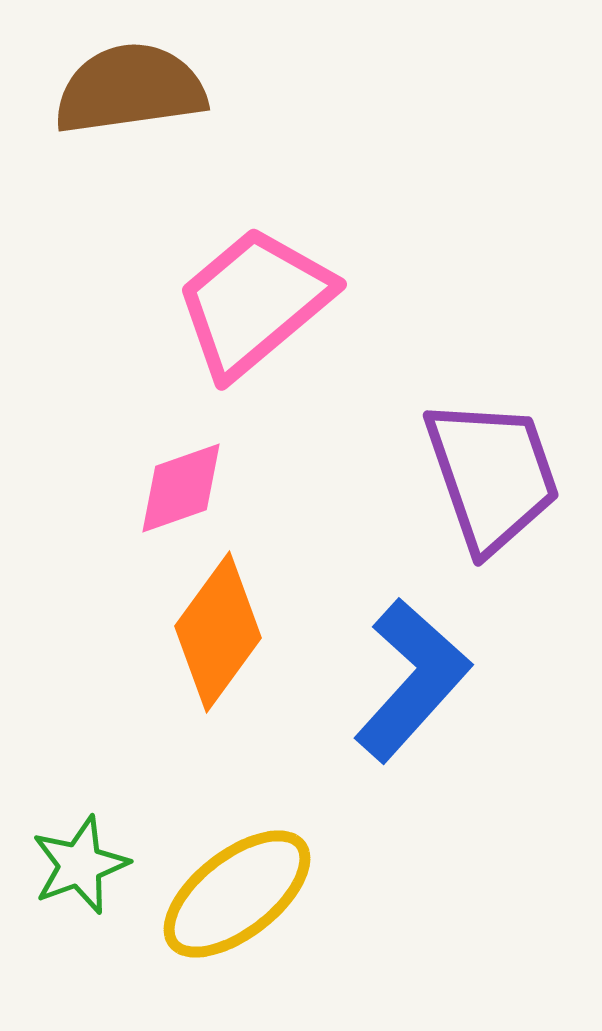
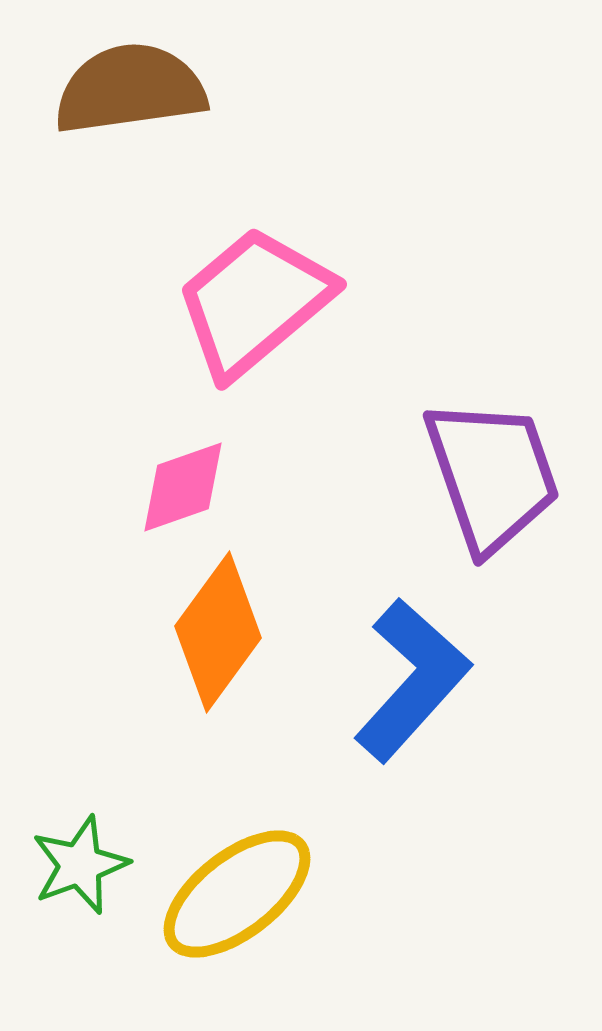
pink diamond: moved 2 px right, 1 px up
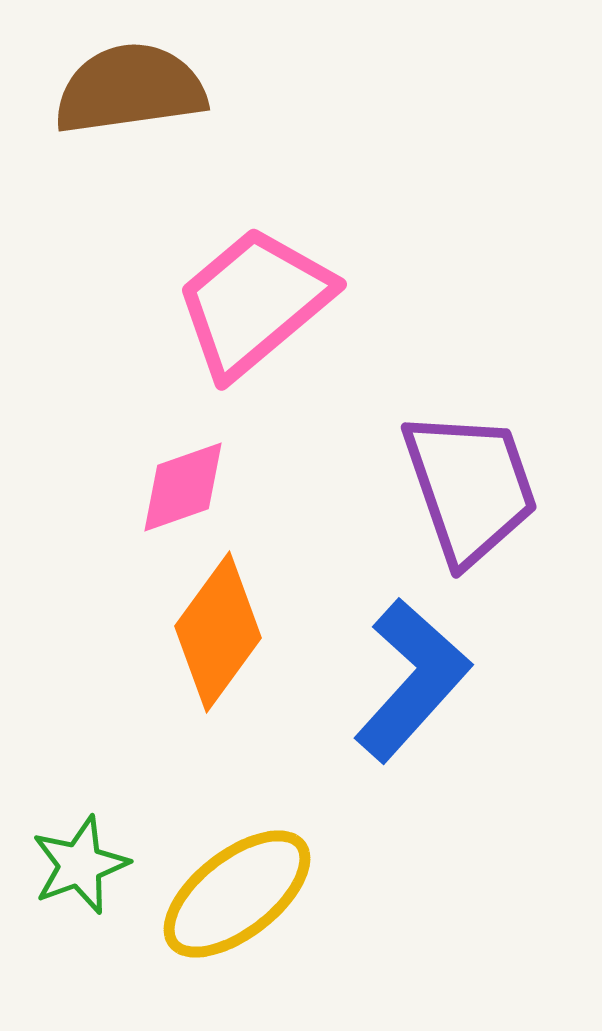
purple trapezoid: moved 22 px left, 12 px down
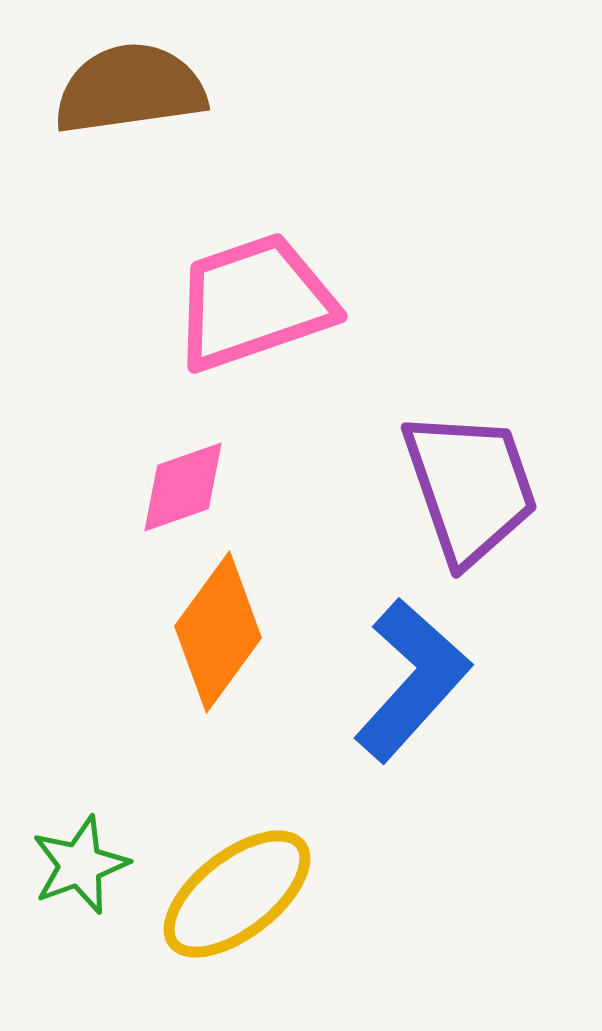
pink trapezoid: rotated 21 degrees clockwise
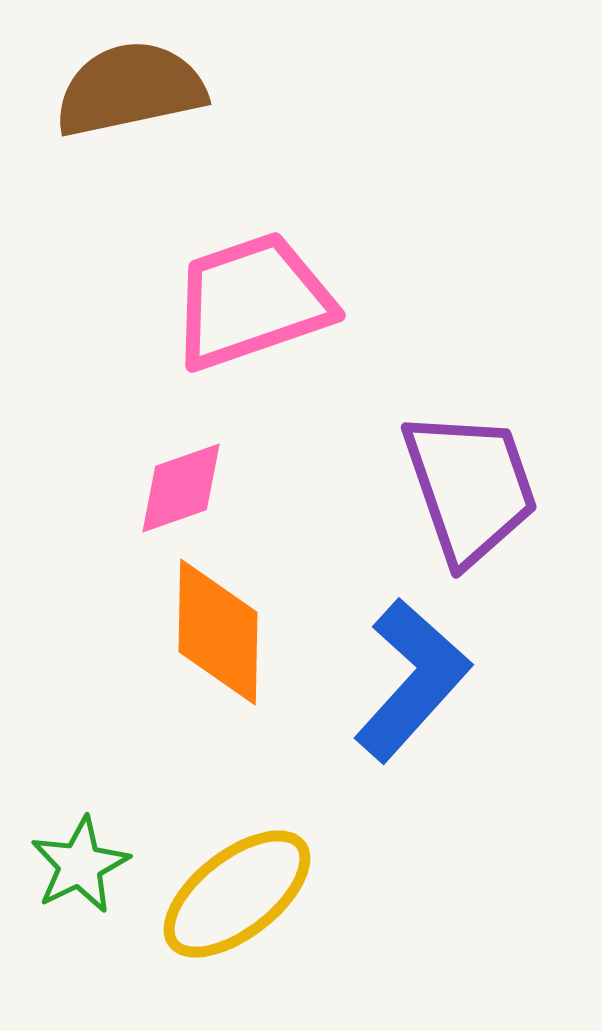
brown semicircle: rotated 4 degrees counterclockwise
pink trapezoid: moved 2 px left, 1 px up
pink diamond: moved 2 px left, 1 px down
orange diamond: rotated 35 degrees counterclockwise
green star: rotated 6 degrees counterclockwise
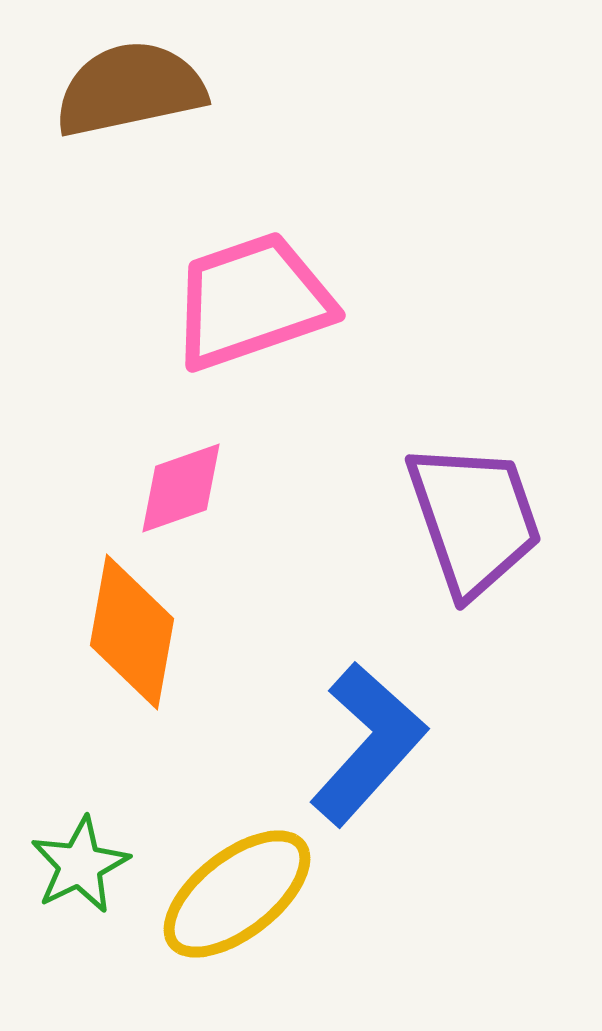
purple trapezoid: moved 4 px right, 32 px down
orange diamond: moved 86 px left; rotated 9 degrees clockwise
blue L-shape: moved 44 px left, 64 px down
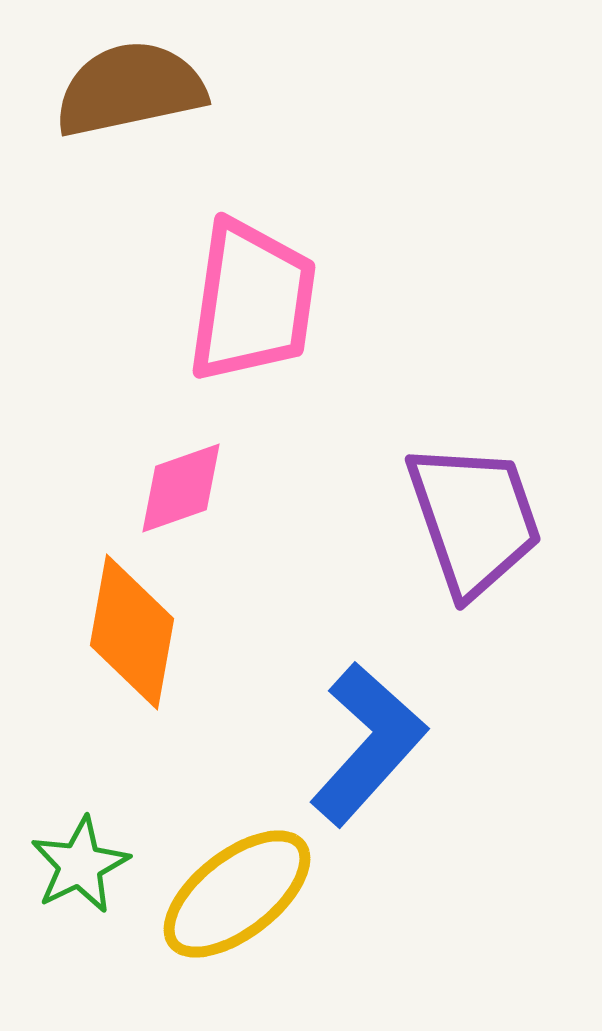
pink trapezoid: rotated 117 degrees clockwise
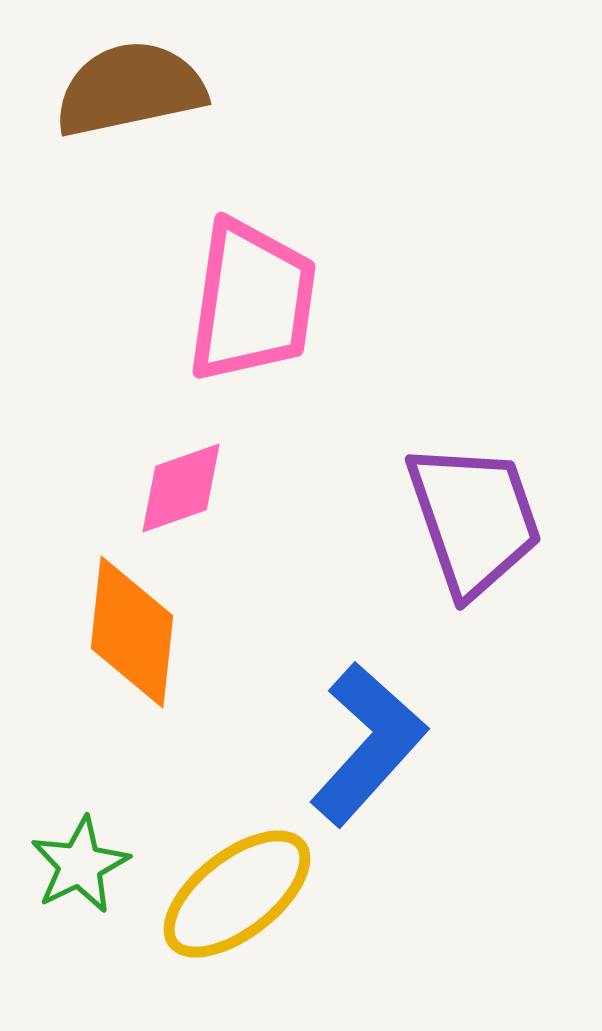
orange diamond: rotated 4 degrees counterclockwise
